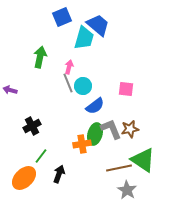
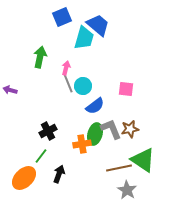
pink arrow: moved 3 px left, 1 px down
black cross: moved 16 px right, 5 px down
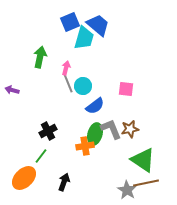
blue square: moved 8 px right, 5 px down
purple arrow: moved 2 px right
orange cross: moved 3 px right, 2 px down
brown line: moved 27 px right, 15 px down
black arrow: moved 5 px right, 8 px down
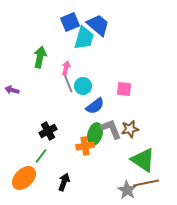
pink square: moved 2 px left
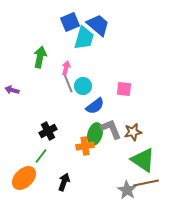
brown star: moved 3 px right, 3 px down
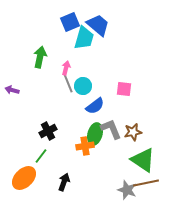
gray star: rotated 12 degrees counterclockwise
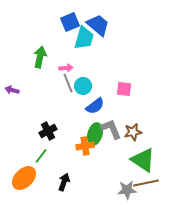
pink arrow: rotated 72 degrees clockwise
gray star: rotated 24 degrees counterclockwise
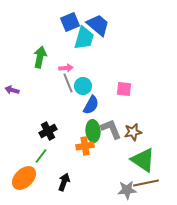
blue semicircle: moved 4 px left, 1 px up; rotated 24 degrees counterclockwise
green ellipse: moved 2 px left, 3 px up; rotated 20 degrees counterclockwise
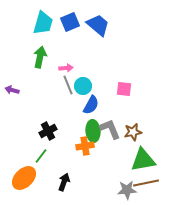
cyan trapezoid: moved 41 px left, 15 px up
gray line: moved 2 px down
gray L-shape: moved 1 px left
green triangle: rotated 44 degrees counterclockwise
